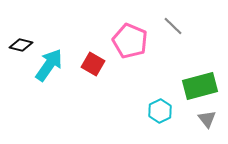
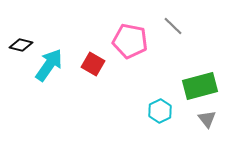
pink pentagon: rotated 12 degrees counterclockwise
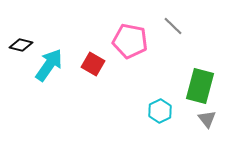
green rectangle: rotated 60 degrees counterclockwise
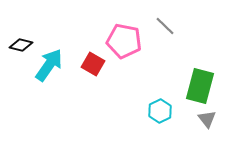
gray line: moved 8 px left
pink pentagon: moved 6 px left
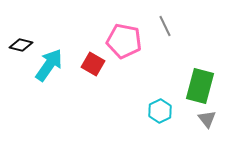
gray line: rotated 20 degrees clockwise
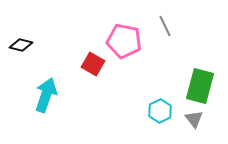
cyan arrow: moved 3 px left, 30 px down; rotated 16 degrees counterclockwise
gray triangle: moved 13 px left
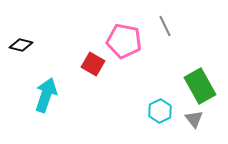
green rectangle: rotated 44 degrees counterclockwise
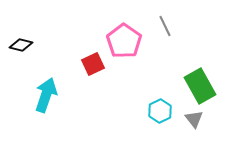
pink pentagon: rotated 24 degrees clockwise
red square: rotated 35 degrees clockwise
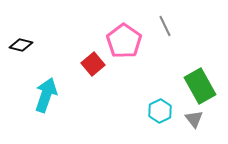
red square: rotated 15 degrees counterclockwise
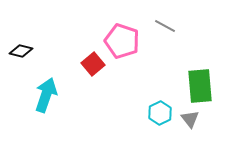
gray line: rotated 35 degrees counterclockwise
pink pentagon: moved 2 px left; rotated 16 degrees counterclockwise
black diamond: moved 6 px down
green rectangle: rotated 24 degrees clockwise
cyan hexagon: moved 2 px down
gray triangle: moved 4 px left
